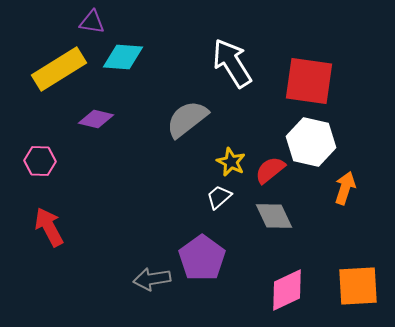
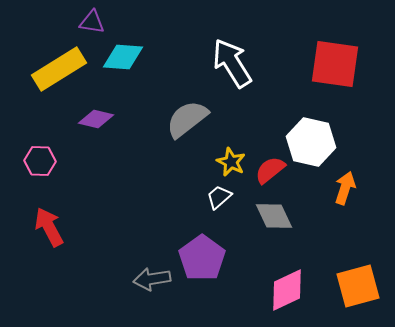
red square: moved 26 px right, 17 px up
orange square: rotated 12 degrees counterclockwise
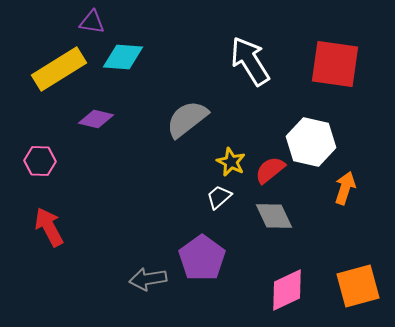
white arrow: moved 18 px right, 2 px up
gray arrow: moved 4 px left
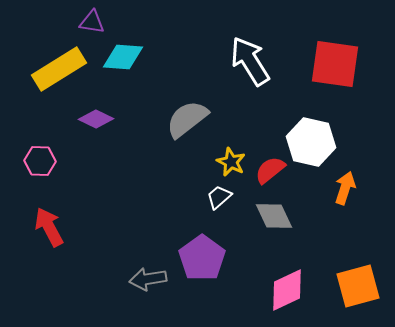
purple diamond: rotated 12 degrees clockwise
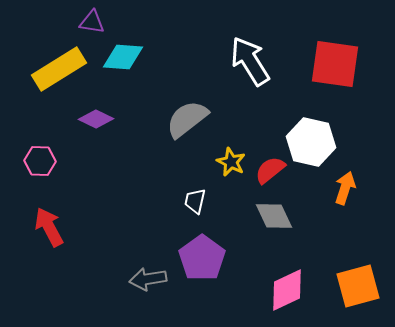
white trapezoid: moved 24 px left, 4 px down; rotated 36 degrees counterclockwise
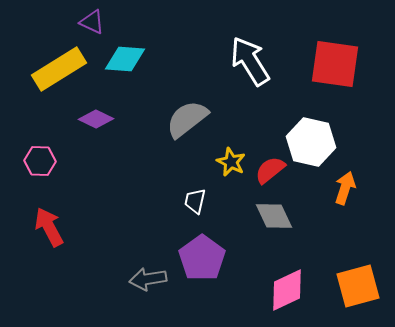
purple triangle: rotated 16 degrees clockwise
cyan diamond: moved 2 px right, 2 px down
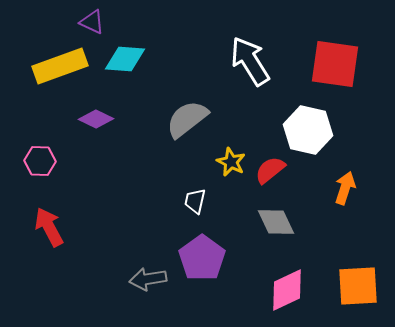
yellow rectangle: moved 1 px right, 3 px up; rotated 12 degrees clockwise
white hexagon: moved 3 px left, 12 px up
gray diamond: moved 2 px right, 6 px down
orange square: rotated 12 degrees clockwise
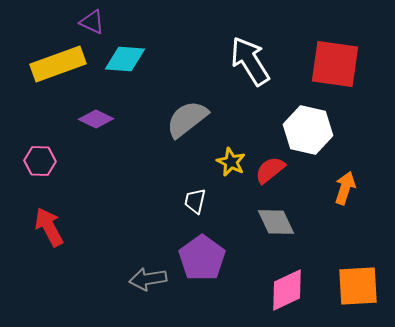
yellow rectangle: moved 2 px left, 2 px up
